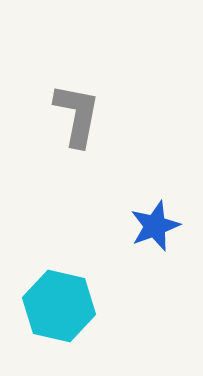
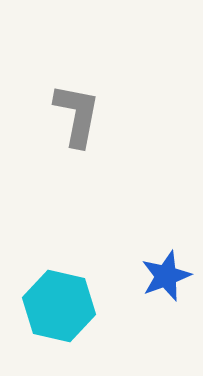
blue star: moved 11 px right, 50 px down
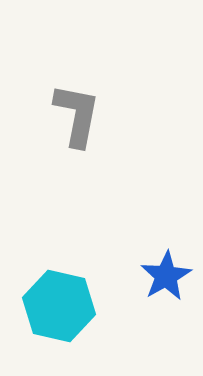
blue star: rotated 9 degrees counterclockwise
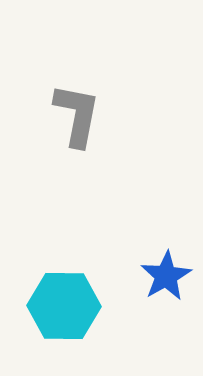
cyan hexagon: moved 5 px right; rotated 12 degrees counterclockwise
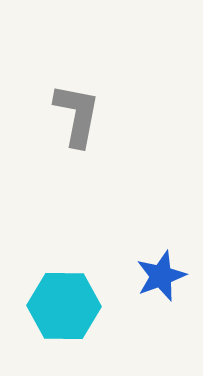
blue star: moved 5 px left; rotated 9 degrees clockwise
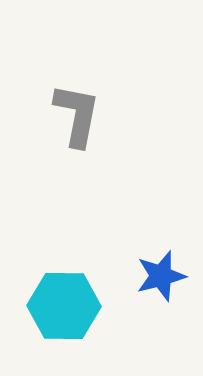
blue star: rotated 6 degrees clockwise
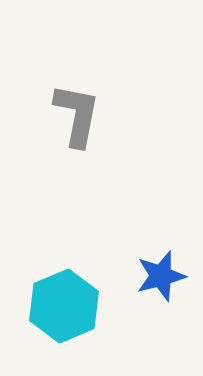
cyan hexagon: rotated 24 degrees counterclockwise
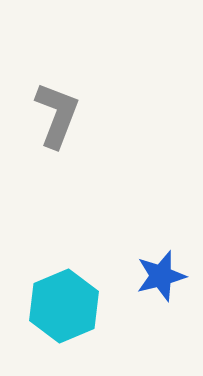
gray L-shape: moved 20 px left; rotated 10 degrees clockwise
